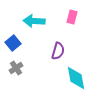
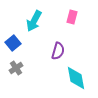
cyan arrow: rotated 65 degrees counterclockwise
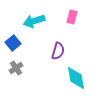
cyan arrow: rotated 45 degrees clockwise
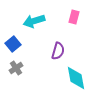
pink rectangle: moved 2 px right
blue square: moved 1 px down
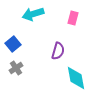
pink rectangle: moved 1 px left, 1 px down
cyan arrow: moved 1 px left, 7 px up
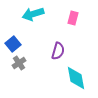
gray cross: moved 3 px right, 5 px up
